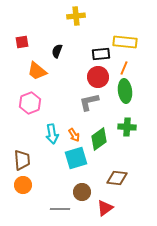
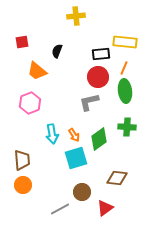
gray line: rotated 30 degrees counterclockwise
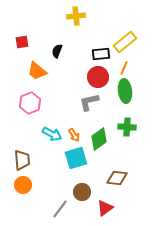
yellow rectangle: rotated 45 degrees counterclockwise
cyan arrow: rotated 54 degrees counterclockwise
gray line: rotated 24 degrees counterclockwise
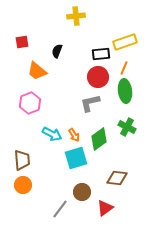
yellow rectangle: rotated 20 degrees clockwise
gray L-shape: moved 1 px right, 1 px down
green cross: rotated 24 degrees clockwise
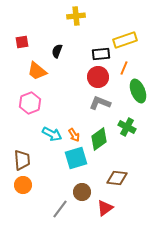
yellow rectangle: moved 2 px up
green ellipse: moved 13 px right; rotated 15 degrees counterclockwise
gray L-shape: moved 10 px right; rotated 35 degrees clockwise
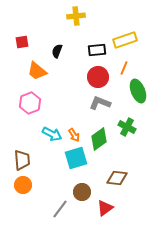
black rectangle: moved 4 px left, 4 px up
